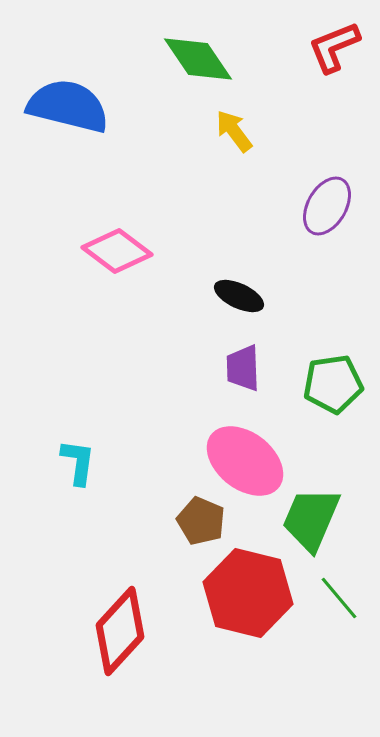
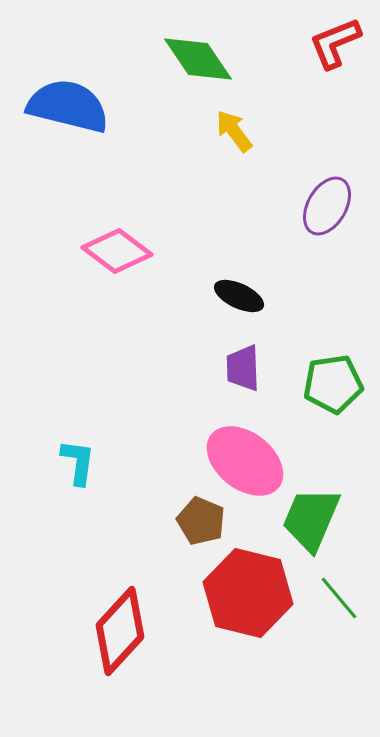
red L-shape: moved 1 px right, 4 px up
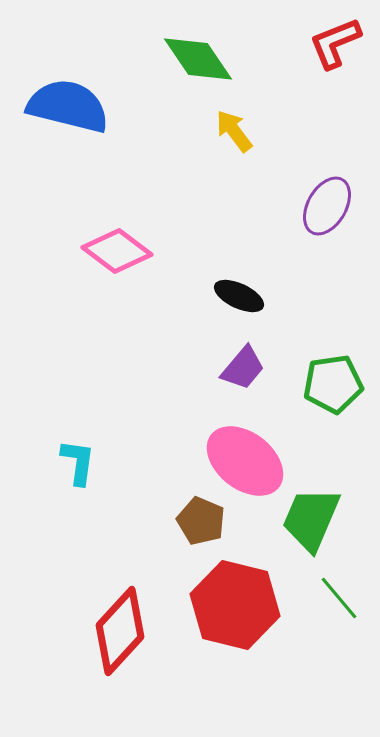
purple trapezoid: rotated 138 degrees counterclockwise
red hexagon: moved 13 px left, 12 px down
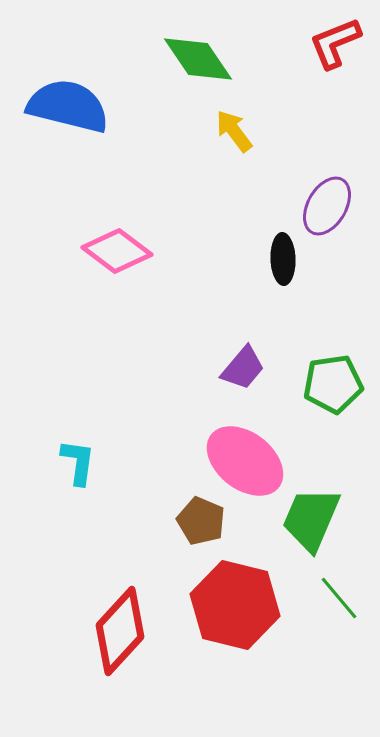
black ellipse: moved 44 px right, 37 px up; rotated 63 degrees clockwise
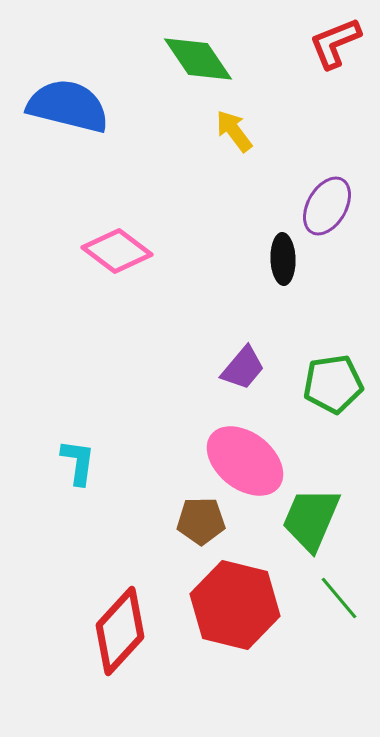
brown pentagon: rotated 24 degrees counterclockwise
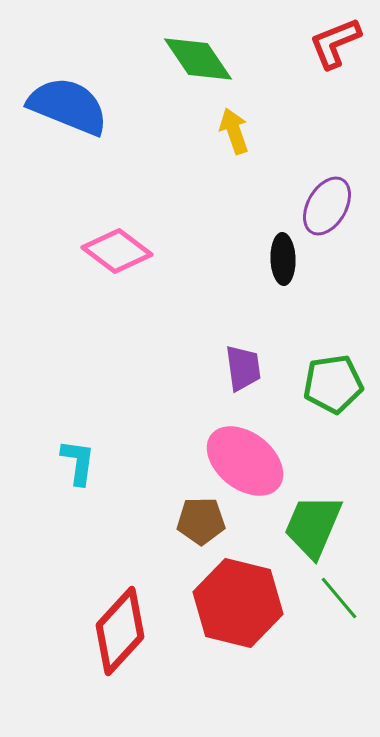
blue semicircle: rotated 8 degrees clockwise
yellow arrow: rotated 18 degrees clockwise
purple trapezoid: rotated 48 degrees counterclockwise
green trapezoid: moved 2 px right, 7 px down
red hexagon: moved 3 px right, 2 px up
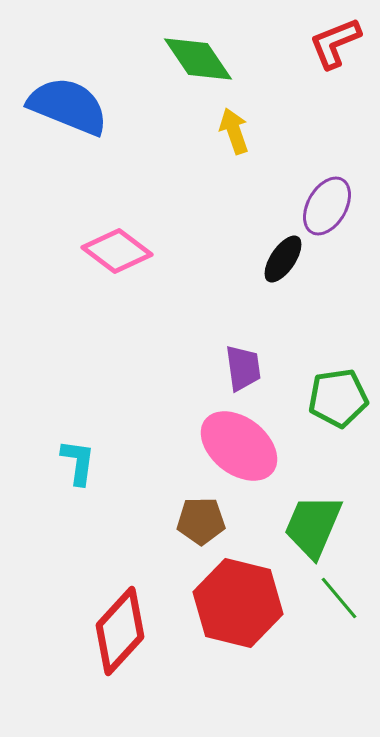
black ellipse: rotated 36 degrees clockwise
green pentagon: moved 5 px right, 14 px down
pink ellipse: moved 6 px left, 15 px up
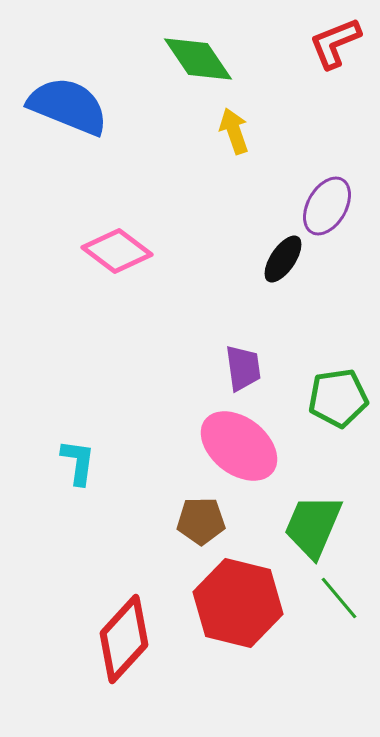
red diamond: moved 4 px right, 8 px down
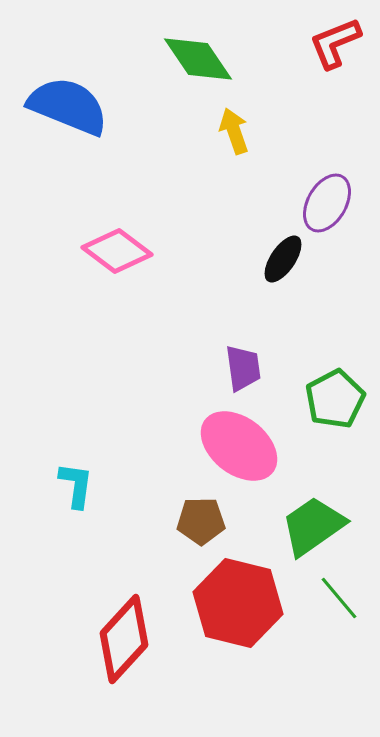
purple ellipse: moved 3 px up
green pentagon: moved 3 px left, 1 px down; rotated 20 degrees counterclockwise
cyan L-shape: moved 2 px left, 23 px down
green trapezoid: rotated 32 degrees clockwise
